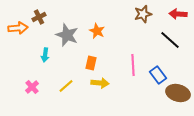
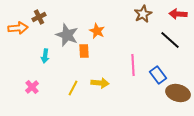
brown star: rotated 12 degrees counterclockwise
cyan arrow: moved 1 px down
orange rectangle: moved 7 px left, 12 px up; rotated 16 degrees counterclockwise
yellow line: moved 7 px right, 2 px down; rotated 21 degrees counterclockwise
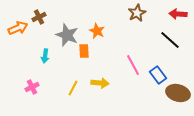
brown star: moved 6 px left, 1 px up
orange arrow: rotated 18 degrees counterclockwise
pink line: rotated 25 degrees counterclockwise
pink cross: rotated 16 degrees clockwise
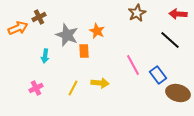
pink cross: moved 4 px right, 1 px down
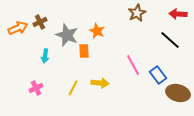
brown cross: moved 1 px right, 5 px down
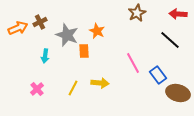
pink line: moved 2 px up
pink cross: moved 1 px right, 1 px down; rotated 16 degrees counterclockwise
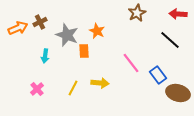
pink line: moved 2 px left; rotated 10 degrees counterclockwise
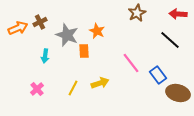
yellow arrow: rotated 24 degrees counterclockwise
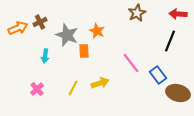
black line: moved 1 px down; rotated 70 degrees clockwise
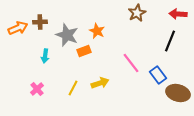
brown cross: rotated 24 degrees clockwise
orange rectangle: rotated 72 degrees clockwise
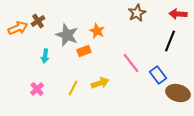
brown cross: moved 2 px left, 1 px up; rotated 32 degrees counterclockwise
